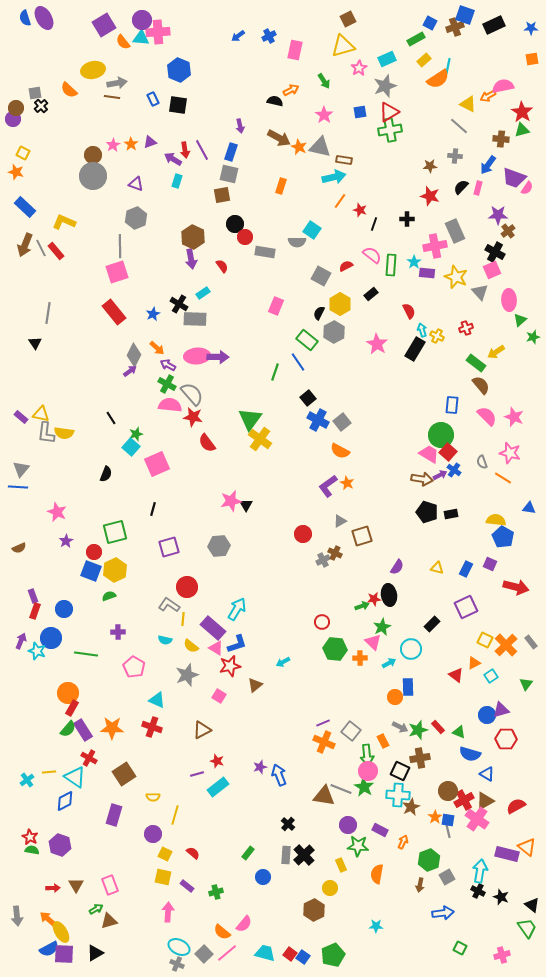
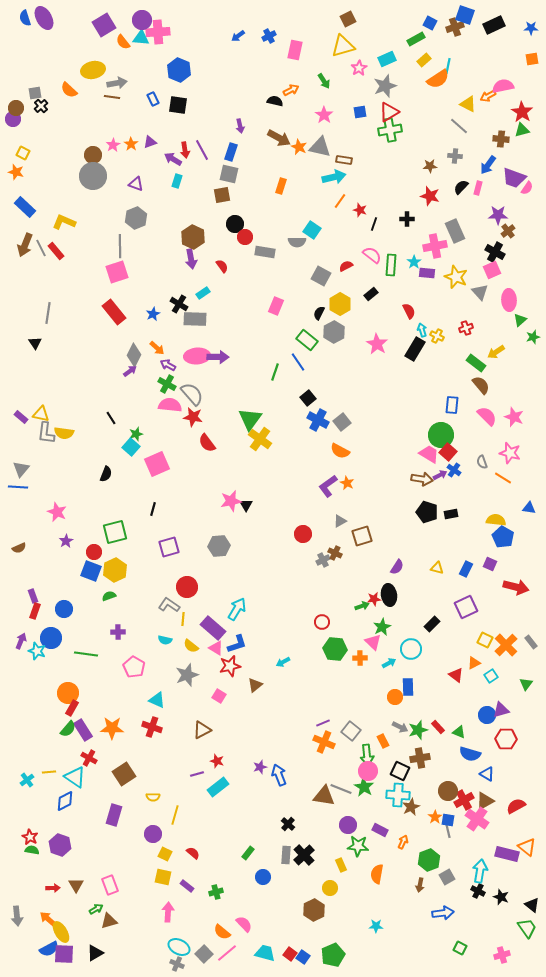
pink semicircle at (244, 924): rotated 84 degrees counterclockwise
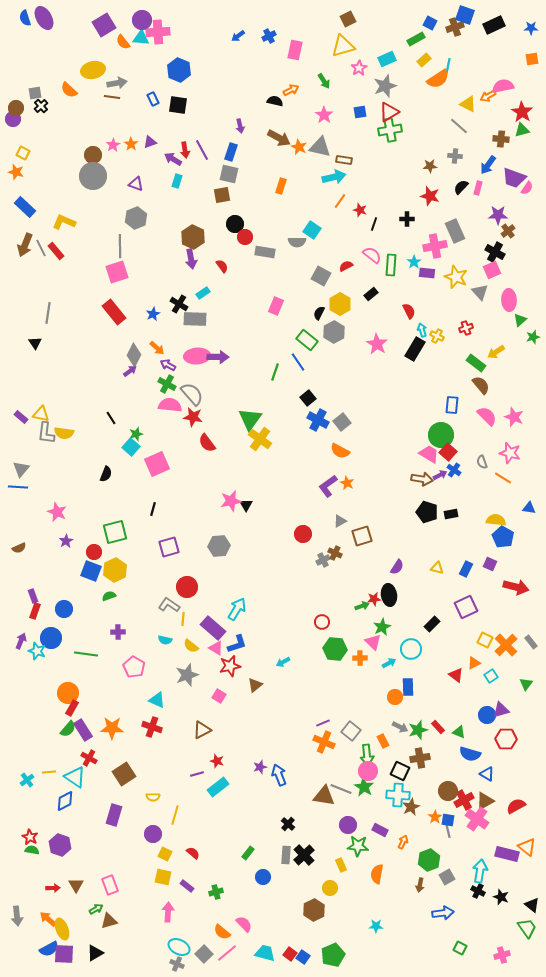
yellow ellipse at (61, 932): moved 1 px right, 3 px up; rotated 10 degrees clockwise
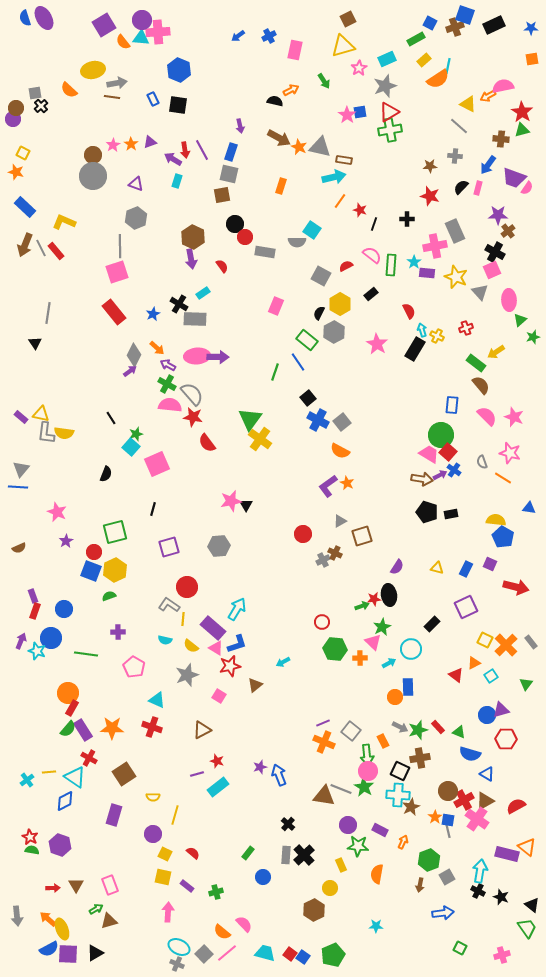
pink star at (324, 115): moved 23 px right
purple square at (64, 954): moved 4 px right
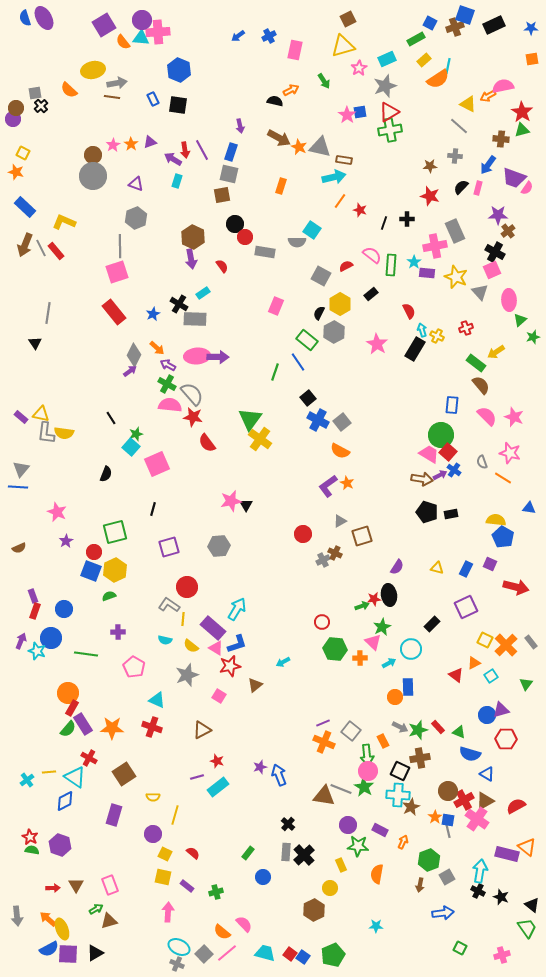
black line at (374, 224): moved 10 px right, 1 px up
purple rectangle at (83, 730): moved 6 px up
purple line at (197, 774): moved 3 px down
gray rectangle at (286, 855): moved 3 px up
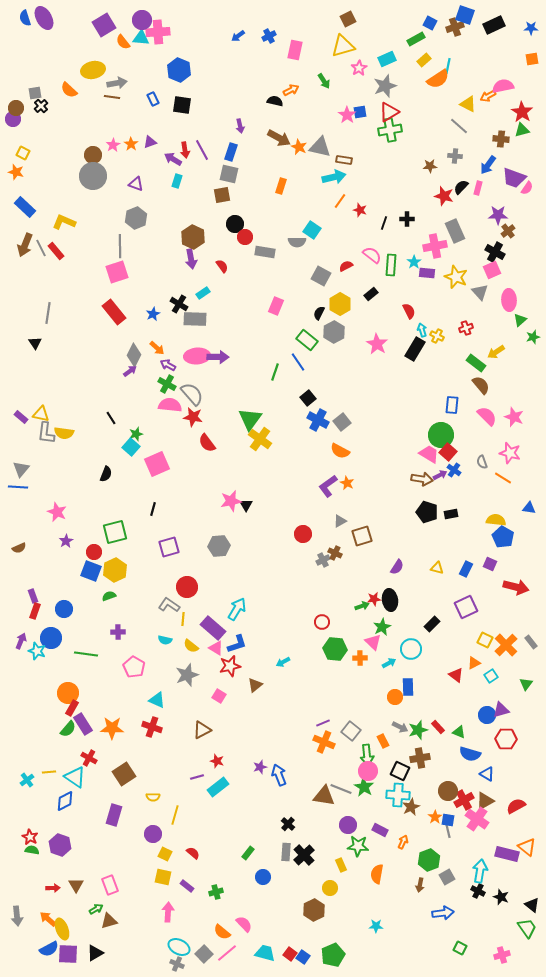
black square at (178, 105): moved 4 px right
red star at (430, 196): moved 14 px right
black ellipse at (389, 595): moved 1 px right, 5 px down
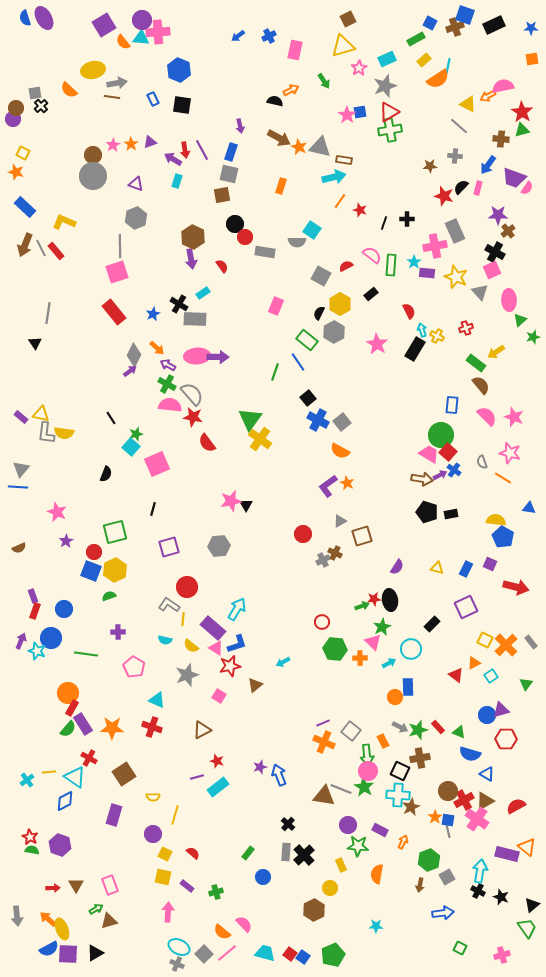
black triangle at (532, 905): rotated 42 degrees clockwise
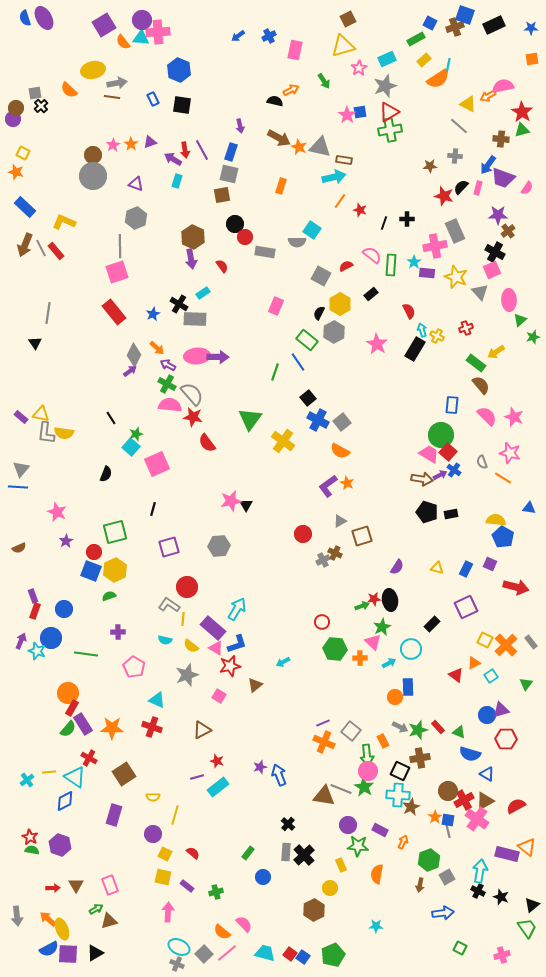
purple trapezoid at (514, 178): moved 11 px left
yellow cross at (260, 439): moved 23 px right, 2 px down
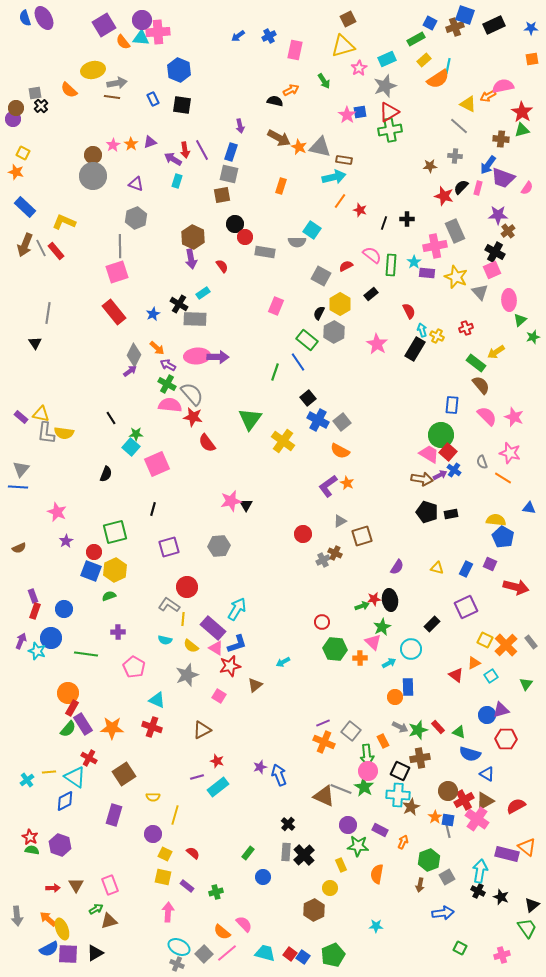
green star at (136, 434): rotated 16 degrees clockwise
brown triangle at (324, 796): rotated 15 degrees clockwise
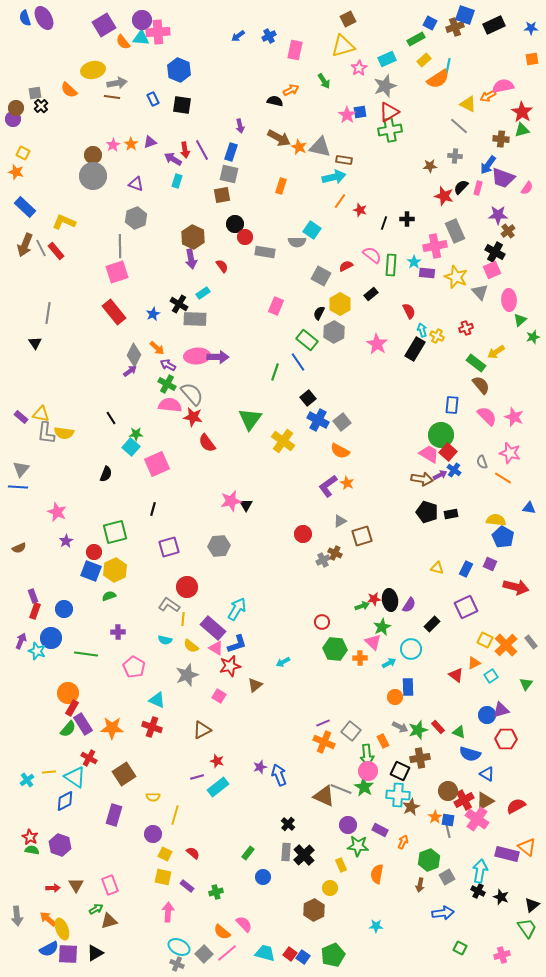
purple semicircle at (397, 567): moved 12 px right, 38 px down
